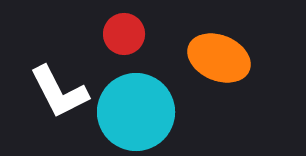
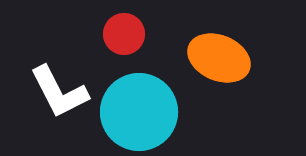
cyan circle: moved 3 px right
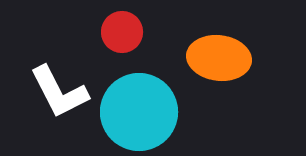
red circle: moved 2 px left, 2 px up
orange ellipse: rotated 16 degrees counterclockwise
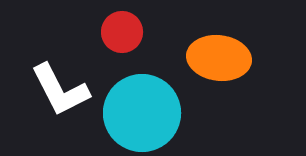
white L-shape: moved 1 px right, 2 px up
cyan circle: moved 3 px right, 1 px down
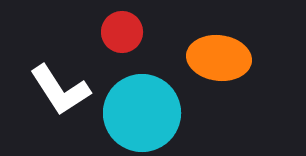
white L-shape: rotated 6 degrees counterclockwise
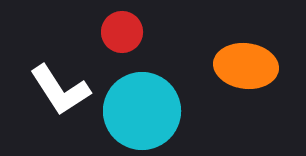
orange ellipse: moved 27 px right, 8 px down
cyan circle: moved 2 px up
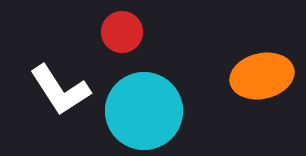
orange ellipse: moved 16 px right, 10 px down; rotated 20 degrees counterclockwise
cyan circle: moved 2 px right
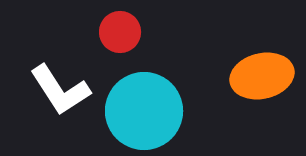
red circle: moved 2 px left
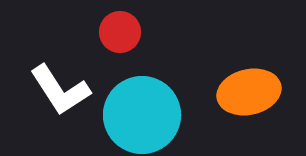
orange ellipse: moved 13 px left, 16 px down
cyan circle: moved 2 px left, 4 px down
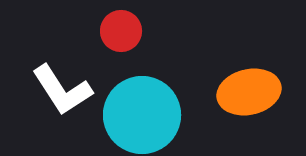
red circle: moved 1 px right, 1 px up
white L-shape: moved 2 px right
